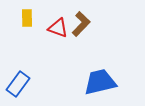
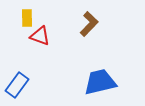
brown L-shape: moved 8 px right
red triangle: moved 18 px left, 8 px down
blue rectangle: moved 1 px left, 1 px down
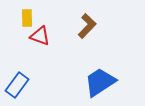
brown L-shape: moved 2 px left, 2 px down
blue trapezoid: rotated 20 degrees counterclockwise
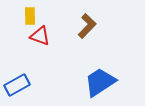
yellow rectangle: moved 3 px right, 2 px up
blue rectangle: rotated 25 degrees clockwise
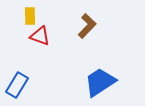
blue rectangle: rotated 30 degrees counterclockwise
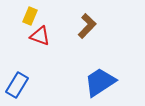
yellow rectangle: rotated 24 degrees clockwise
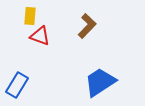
yellow rectangle: rotated 18 degrees counterclockwise
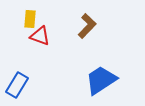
yellow rectangle: moved 3 px down
blue trapezoid: moved 1 px right, 2 px up
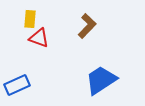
red triangle: moved 1 px left, 2 px down
blue rectangle: rotated 35 degrees clockwise
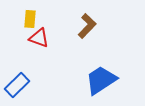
blue rectangle: rotated 20 degrees counterclockwise
